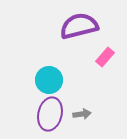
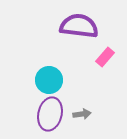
purple semicircle: rotated 21 degrees clockwise
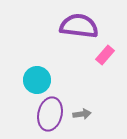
pink rectangle: moved 2 px up
cyan circle: moved 12 px left
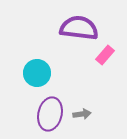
purple semicircle: moved 2 px down
cyan circle: moved 7 px up
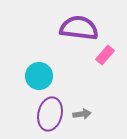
cyan circle: moved 2 px right, 3 px down
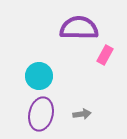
purple semicircle: rotated 6 degrees counterclockwise
pink rectangle: rotated 12 degrees counterclockwise
purple ellipse: moved 9 px left
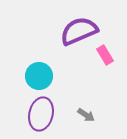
purple semicircle: moved 3 px down; rotated 24 degrees counterclockwise
pink rectangle: rotated 60 degrees counterclockwise
gray arrow: moved 4 px right, 1 px down; rotated 42 degrees clockwise
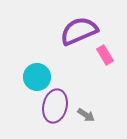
cyan circle: moved 2 px left, 1 px down
purple ellipse: moved 14 px right, 8 px up
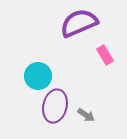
purple semicircle: moved 8 px up
cyan circle: moved 1 px right, 1 px up
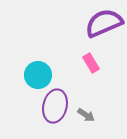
purple semicircle: moved 25 px right
pink rectangle: moved 14 px left, 8 px down
cyan circle: moved 1 px up
